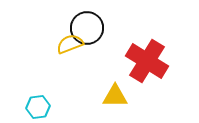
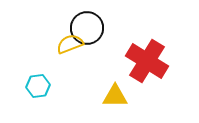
cyan hexagon: moved 21 px up
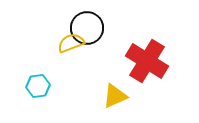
yellow semicircle: moved 1 px right, 1 px up
yellow triangle: rotated 24 degrees counterclockwise
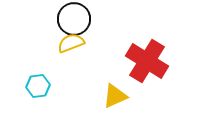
black circle: moved 13 px left, 9 px up
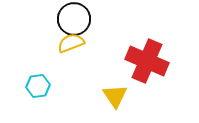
red cross: rotated 9 degrees counterclockwise
yellow triangle: rotated 40 degrees counterclockwise
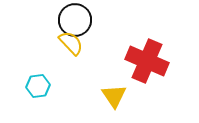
black circle: moved 1 px right, 1 px down
yellow semicircle: rotated 68 degrees clockwise
yellow triangle: moved 1 px left
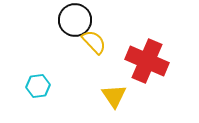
yellow semicircle: moved 23 px right, 1 px up
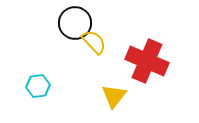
black circle: moved 3 px down
yellow triangle: rotated 12 degrees clockwise
